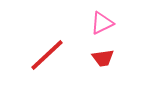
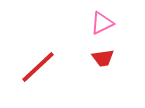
red line: moved 9 px left, 12 px down
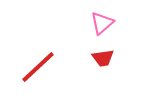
pink triangle: rotated 15 degrees counterclockwise
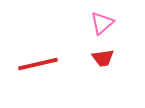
red line: moved 3 px up; rotated 30 degrees clockwise
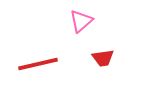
pink triangle: moved 21 px left, 2 px up
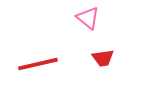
pink triangle: moved 7 px right, 3 px up; rotated 40 degrees counterclockwise
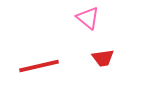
red line: moved 1 px right, 2 px down
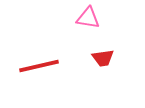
pink triangle: rotated 30 degrees counterclockwise
